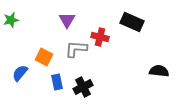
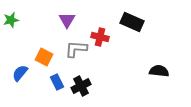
blue rectangle: rotated 14 degrees counterclockwise
black cross: moved 2 px left, 1 px up
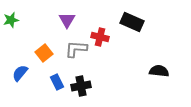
orange square: moved 4 px up; rotated 24 degrees clockwise
black cross: rotated 18 degrees clockwise
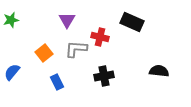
blue semicircle: moved 8 px left, 1 px up
black cross: moved 23 px right, 10 px up
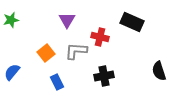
gray L-shape: moved 2 px down
orange square: moved 2 px right
black semicircle: rotated 114 degrees counterclockwise
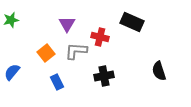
purple triangle: moved 4 px down
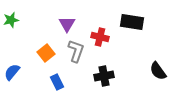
black rectangle: rotated 15 degrees counterclockwise
gray L-shape: rotated 105 degrees clockwise
black semicircle: moved 1 px left; rotated 18 degrees counterclockwise
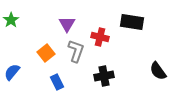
green star: rotated 21 degrees counterclockwise
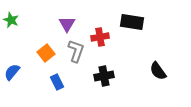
green star: rotated 14 degrees counterclockwise
red cross: rotated 24 degrees counterclockwise
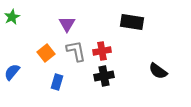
green star: moved 1 px right, 3 px up; rotated 21 degrees clockwise
red cross: moved 2 px right, 14 px down
gray L-shape: rotated 30 degrees counterclockwise
black semicircle: rotated 18 degrees counterclockwise
blue rectangle: rotated 42 degrees clockwise
